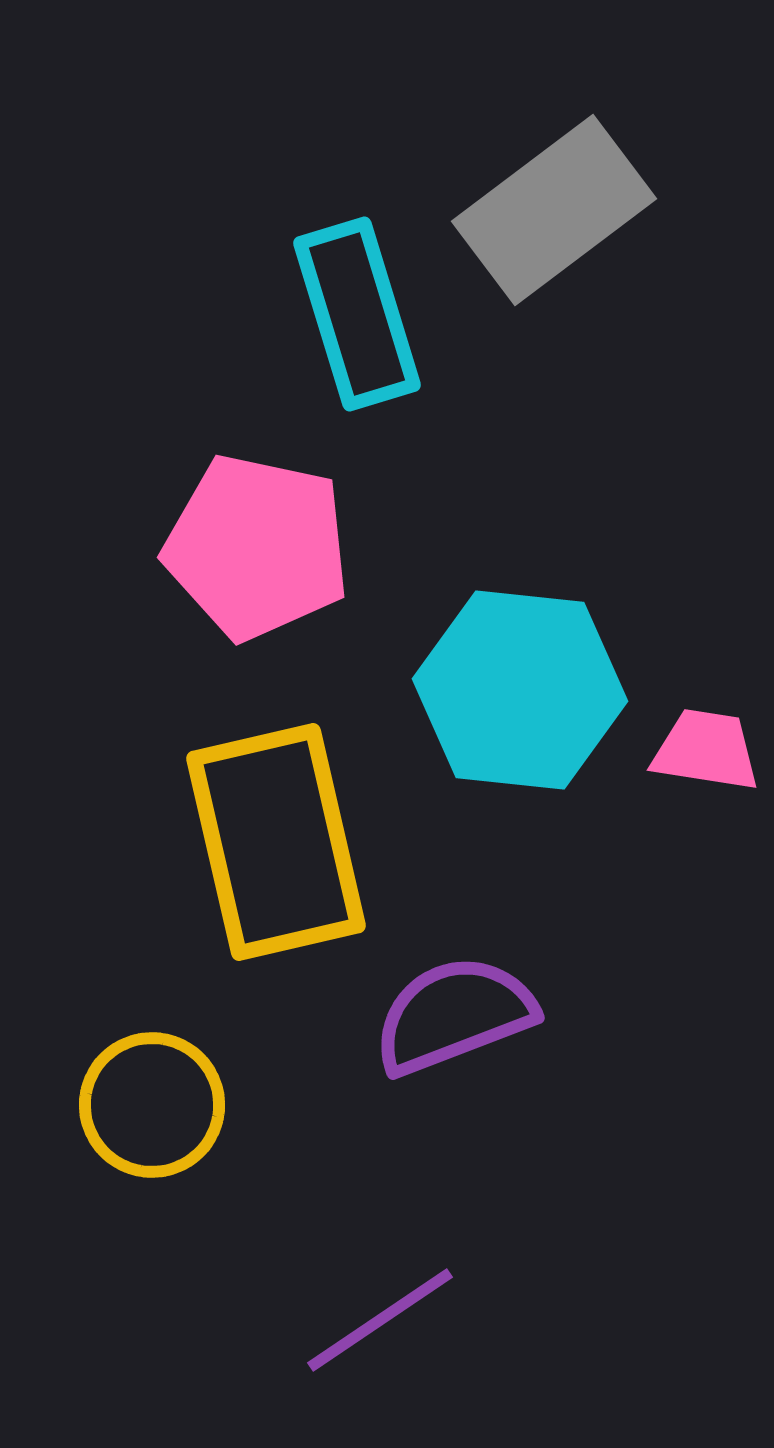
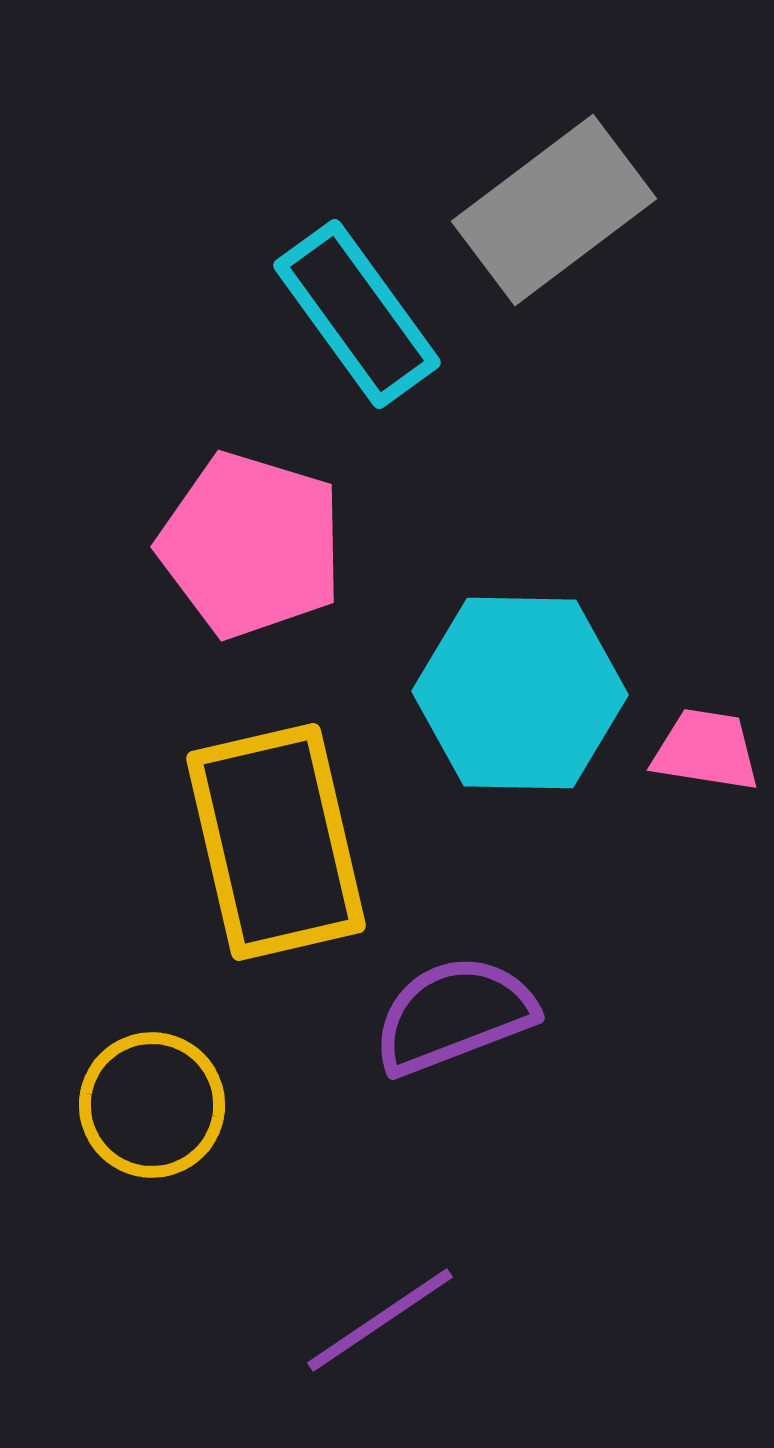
cyan rectangle: rotated 19 degrees counterclockwise
pink pentagon: moved 6 px left, 2 px up; rotated 5 degrees clockwise
cyan hexagon: moved 3 px down; rotated 5 degrees counterclockwise
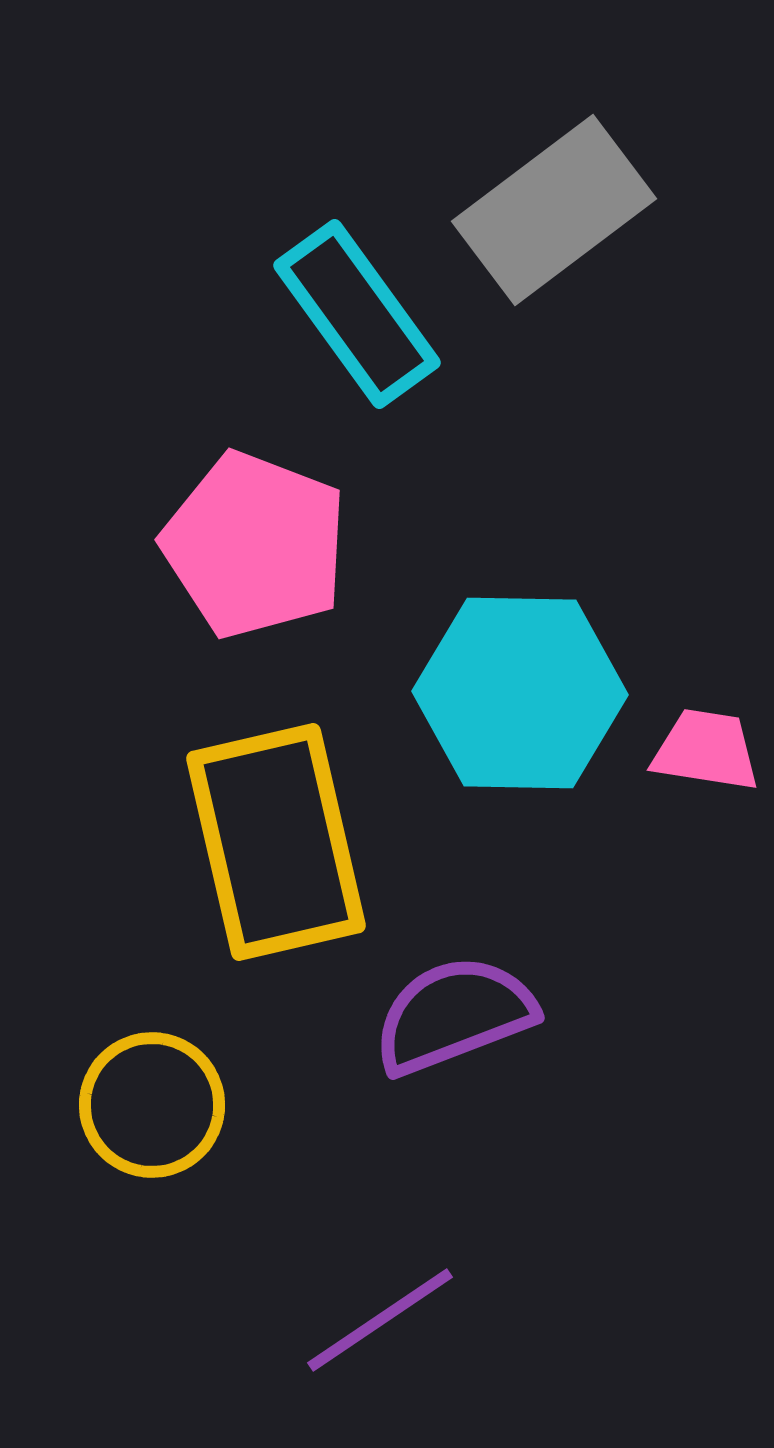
pink pentagon: moved 4 px right; rotated 4 degrees clockwise
